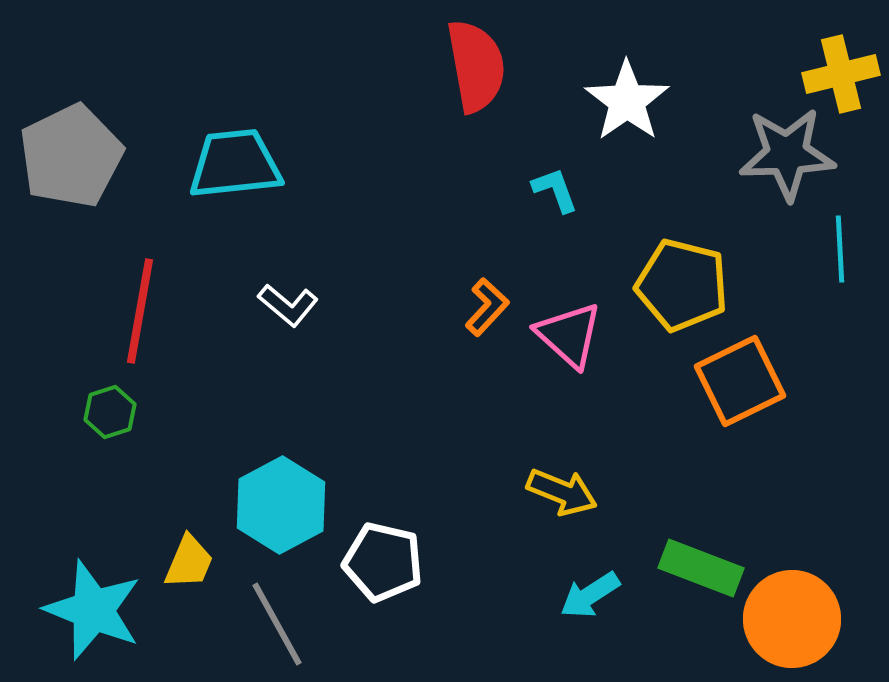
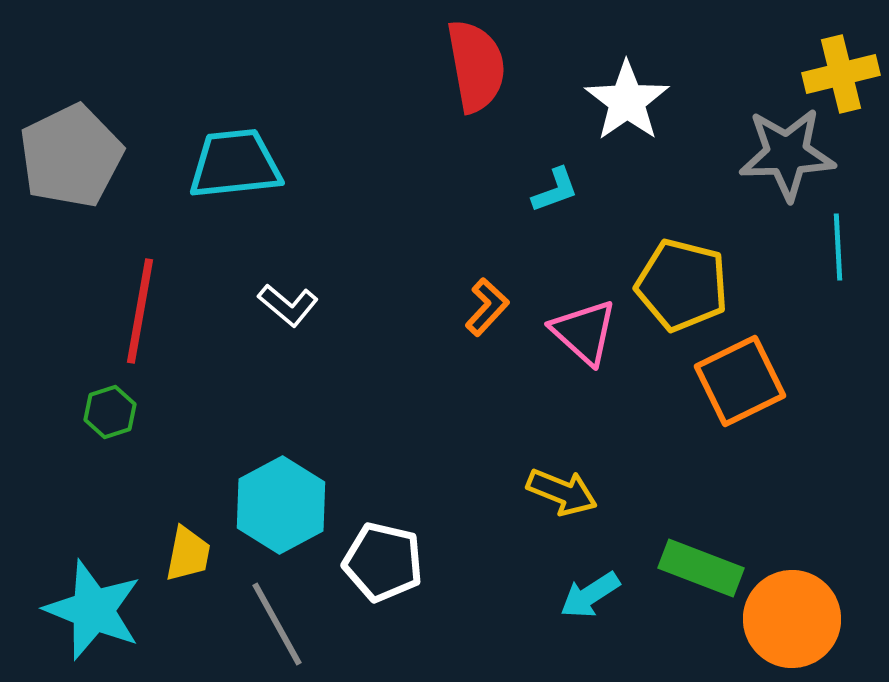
cyan L-shape: rotated 90 degrees clockwise
cyan line: moved 2 px left, 2 px up
pink triangle: moved 15 px right, 3 px up
yellow trapezoid: moved 1 px left, 8 px up; rotated 12 degrees counterclockwise
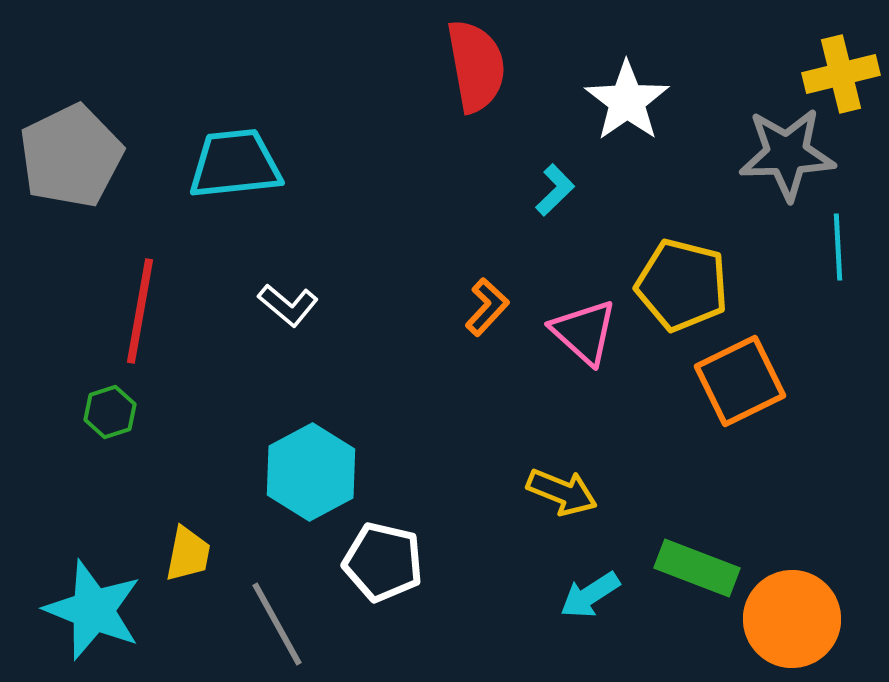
cyan L-shape: rotated 24 degrees counterclockwise
cyan hexagon: moved 30 px right, 33 px up
green rectangle: moved 4 px left
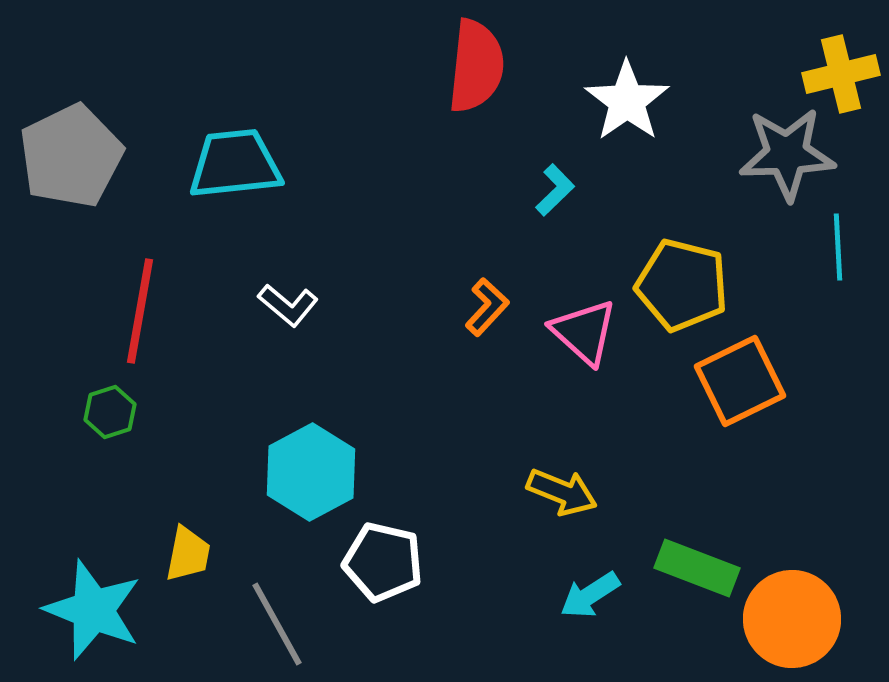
red semicircle: rotated 16 degrees clockwise
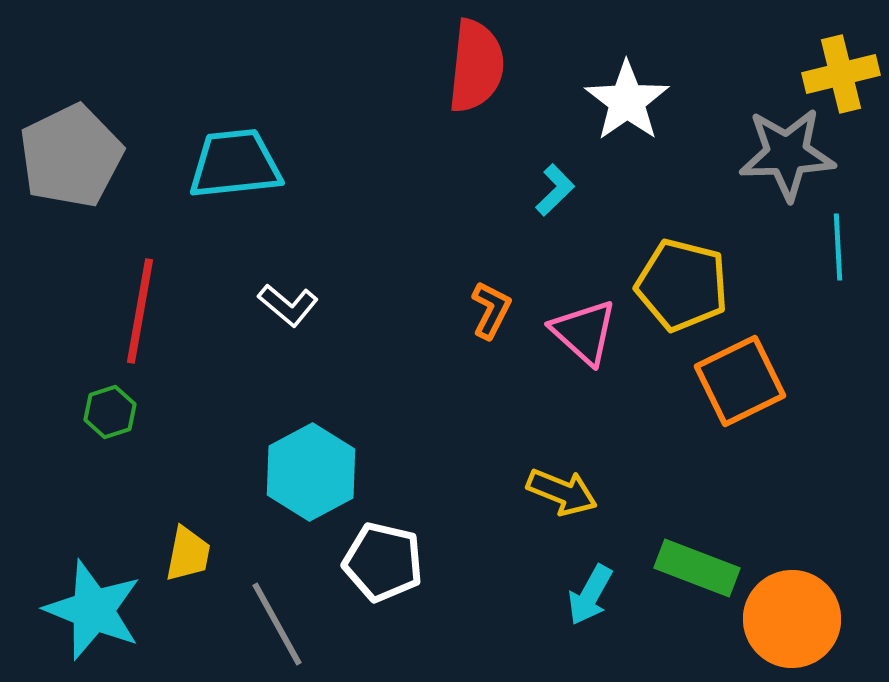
orange L-shape: moved 4 px right, 3 px down; rotated 16 degrees counterclockwise
cyan arrow: rotated 28 degrees counterclockwise
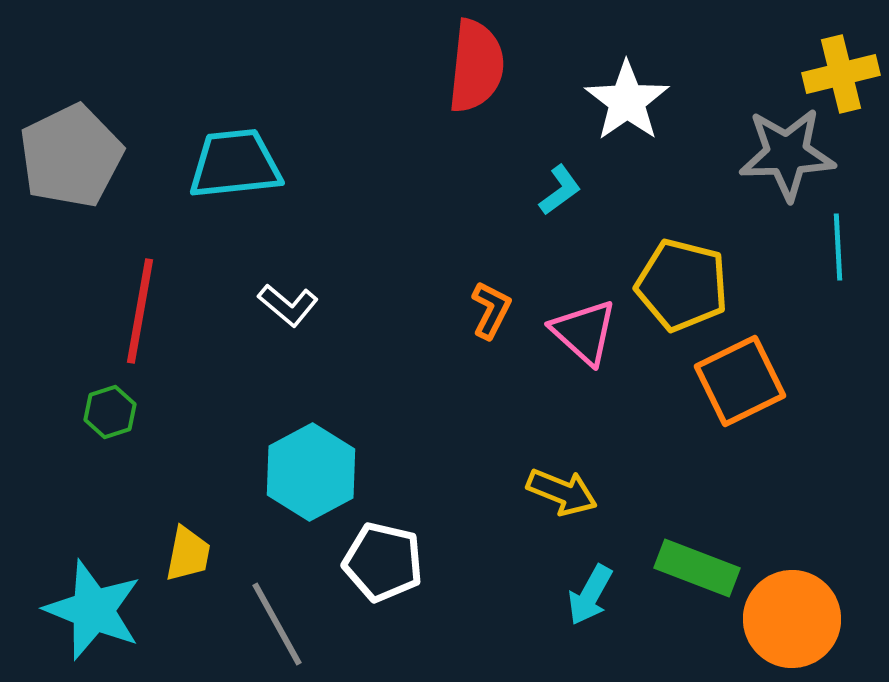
cyan L-shape: moved 5 px right; rotated 8 degrees clockwise
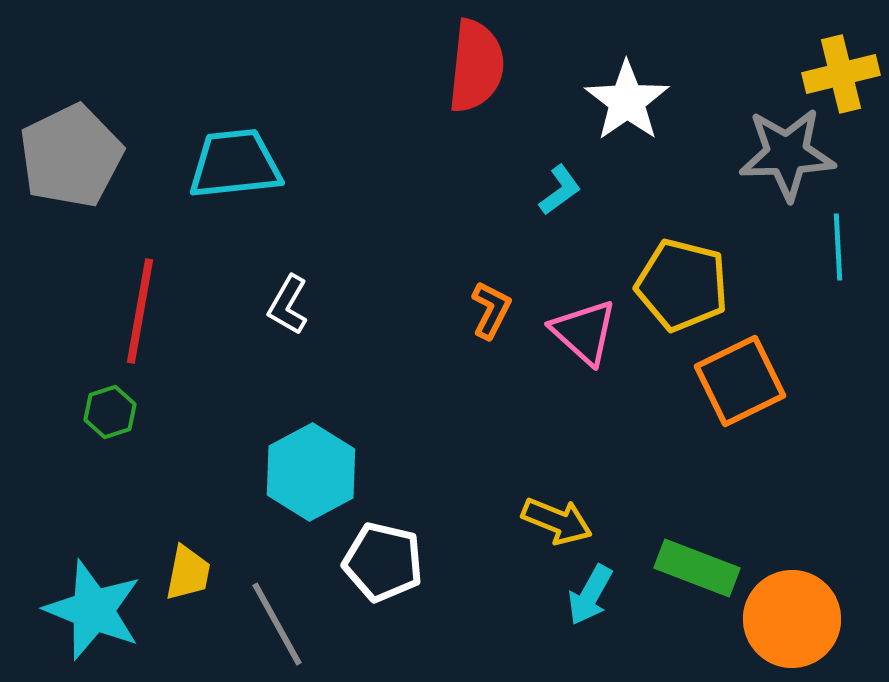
white L-shape: rotated 80 degrees clockwise
yellow arrow: moved 5 px left, 29 px down
yellow trapezoid: moved 19 px down
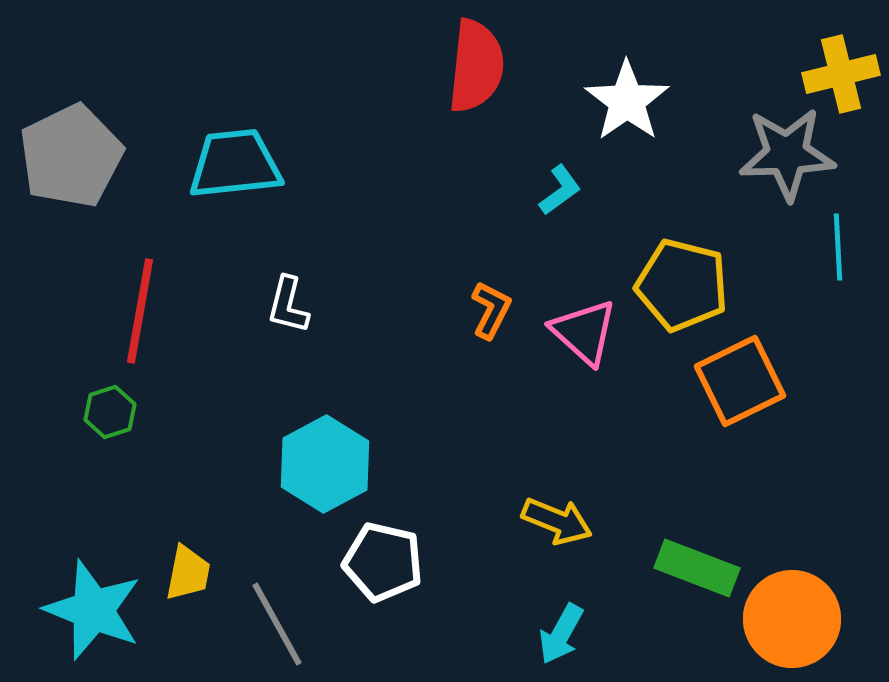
white L-shape: rotated 16 degrees counterclockwise
cyan hexagon: moved 14 px right, 8 px up
cyan arrow: moved 29 px left, 39 px down
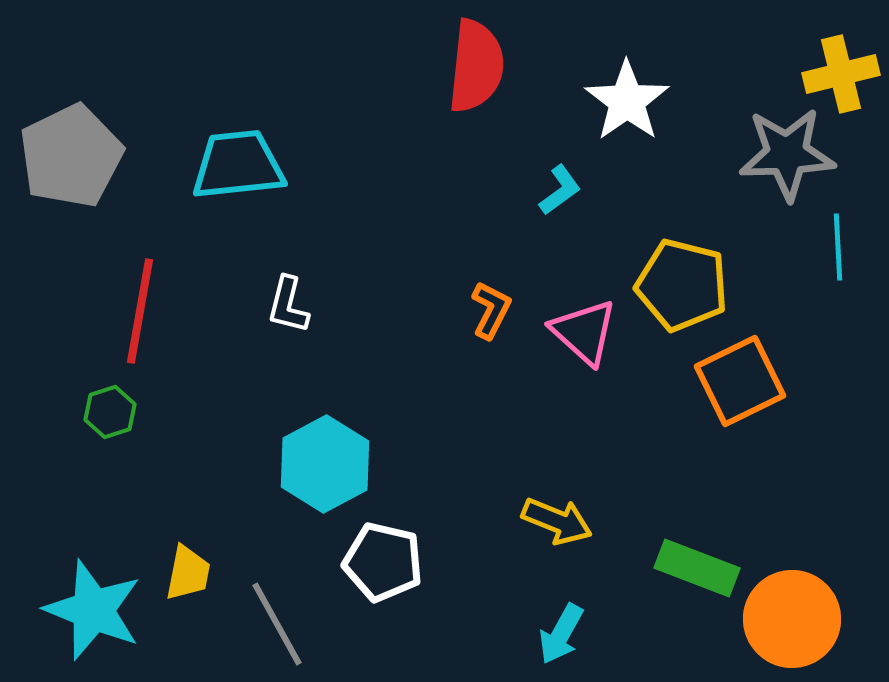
cyan trapezoid: moved 3 px right, 1 px down
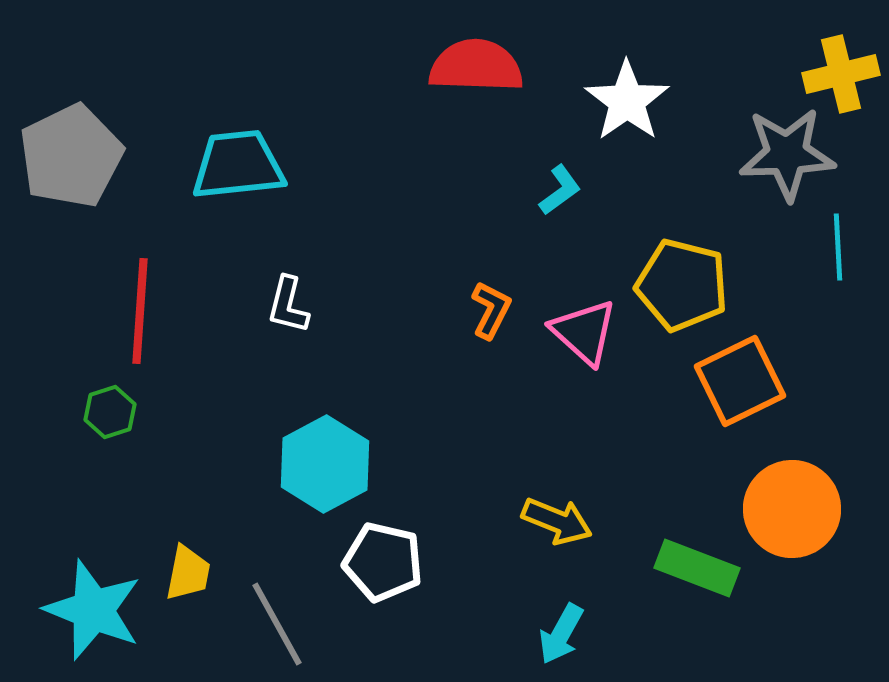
red semicircle: rotated 94 degrees counterclockwise
red line: rotated 6 degrees counterclockwise
orange circle: moved 110 px up
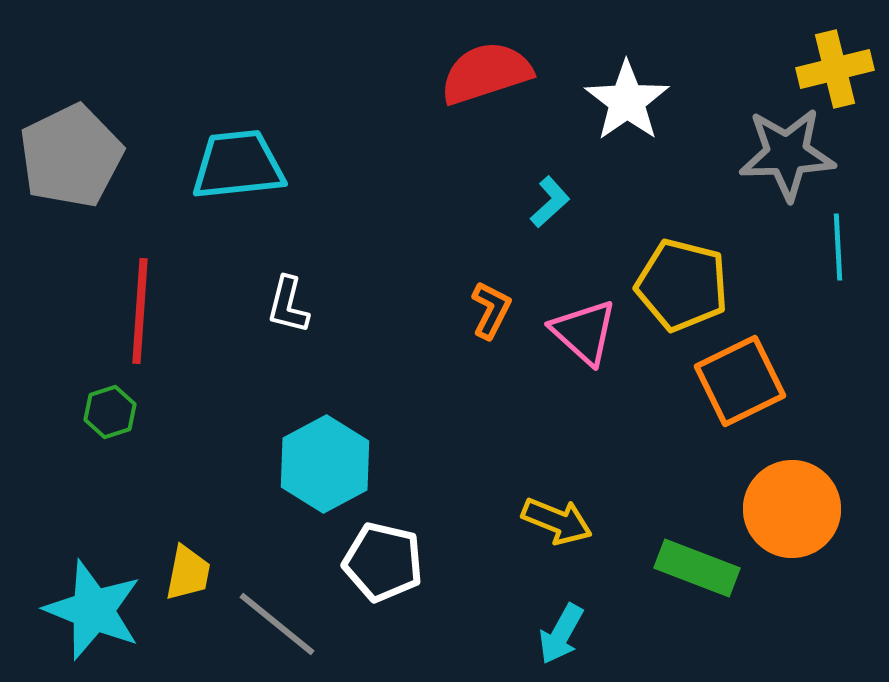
red semicircle: moved 10 px right, 7 px down; rotated 20 degrees counterclockwise
yellow cross: moved 6 px left, 5 px up
cyan L-shape: moved 10 px left, 12 px down; rotated 6 degrees counterclockwise
gray line: rotated 22 degrees counterclockwise
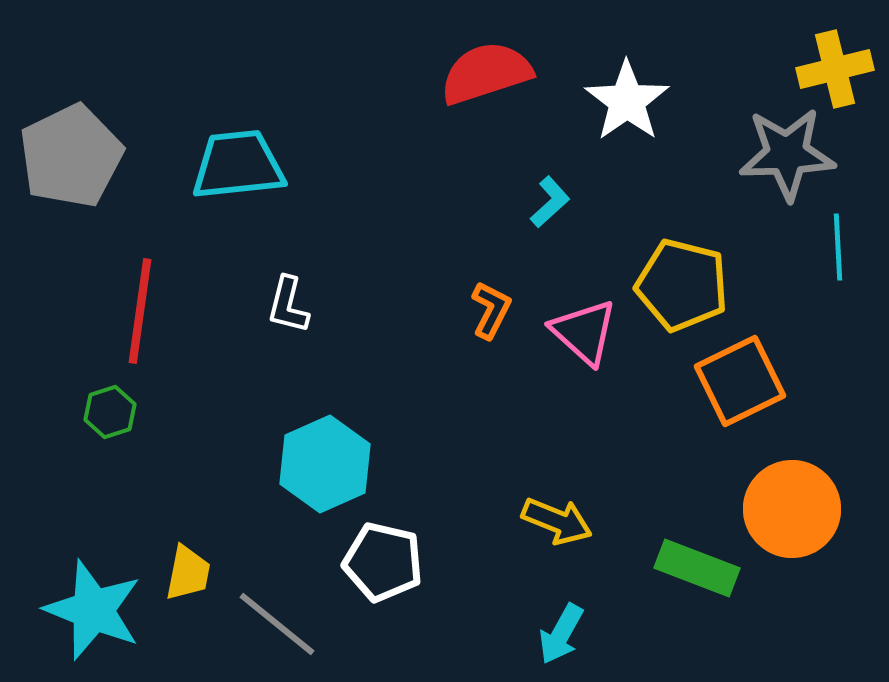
red line: rotated 4 degrees clockwise
cyan hexagon: rotated 4 degrees clockwise
